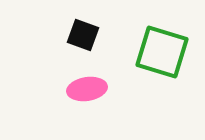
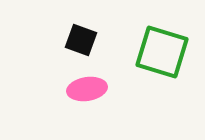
black square: moved 2 px left, 5 px down
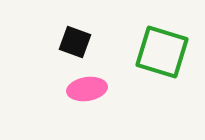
black square: moved 6 px left, 2 px down
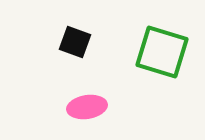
pink ellipse: moved 18 px down
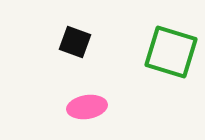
green square: moved 9 px right
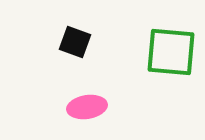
green square: rotated 12 degrees counterclockwise
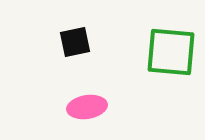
black square: rotated 32 degrees counterclockwise
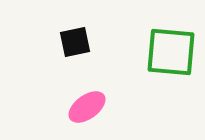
pink ellipse: rotated 27 degrees counterclockwise
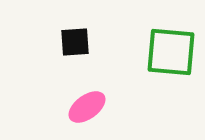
black square: rotated 8 degrees clockwise
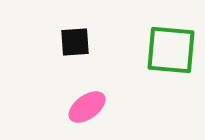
green square: moved 2 px up
